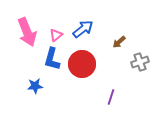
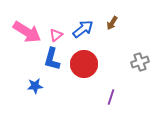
pink arrow: rotated 36 degrees counterclockwise
brown arrow: moved 7 px left, 19 px up; rotated 16 degrees counterclockwise
red circle: moved 2 px right
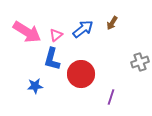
red circle: moved 3 px left, 10 px down
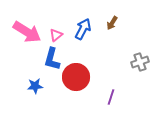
blue arrow: rotated 25 degrees counterclockwise
red circle: moved 5 px left, 3 px down
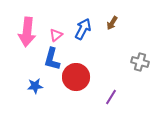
pink arrow: rotated 64 degrees clockwise
gray cross: rotated 36 degrees clockwise
purple line: rotated 14 degrees clockwise
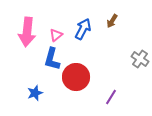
brown arrow: moved 2 px up
gray cross: moved 3 px up; rotated 18 degrees clockwise
blue star: moved 7 px down; rotated 14 degrees counterclockwise
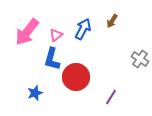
pink arrow: rotated 32 degrees clockwise
